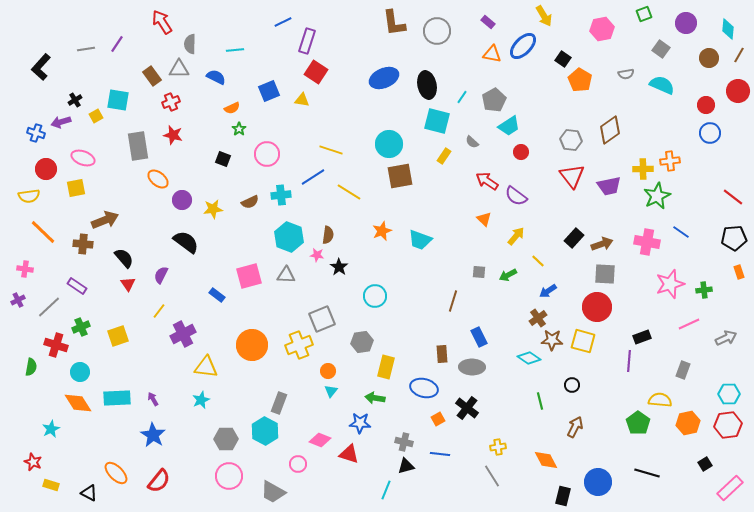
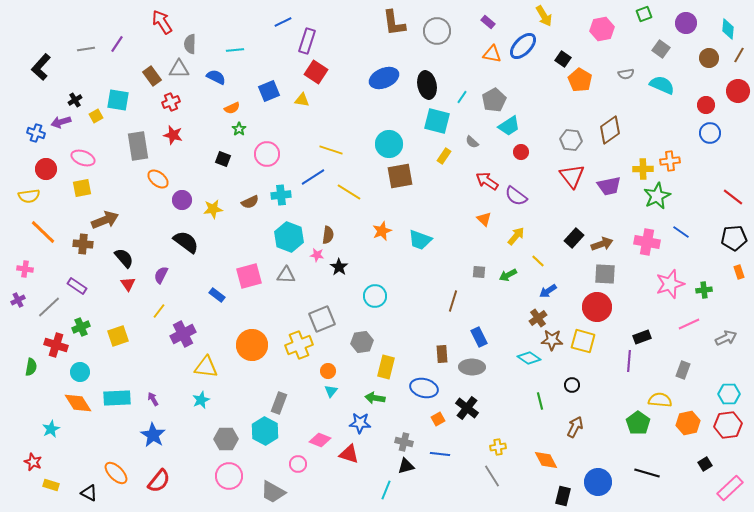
yellow square at (76, 188): moved 6 px right
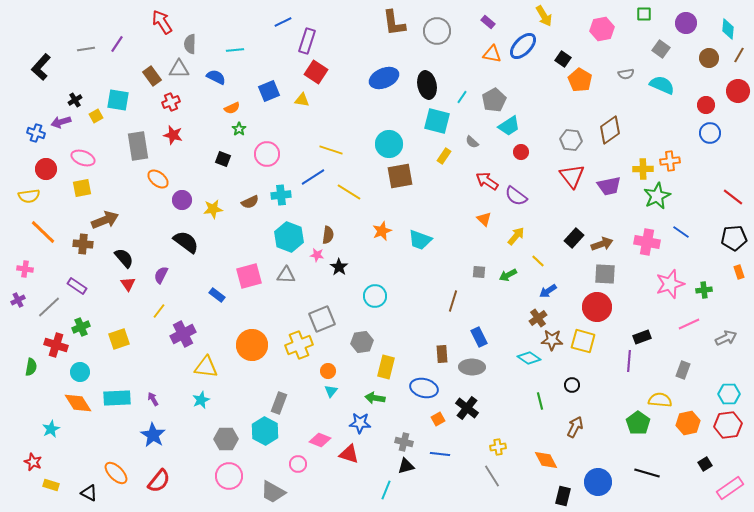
green square at (644, 14): rotated 21 degrees clockwise
yellow square at (118, 336): moved 1 px right, 3 px down
pink rectangle at (730, 488): rotated 8 degrees clockwise
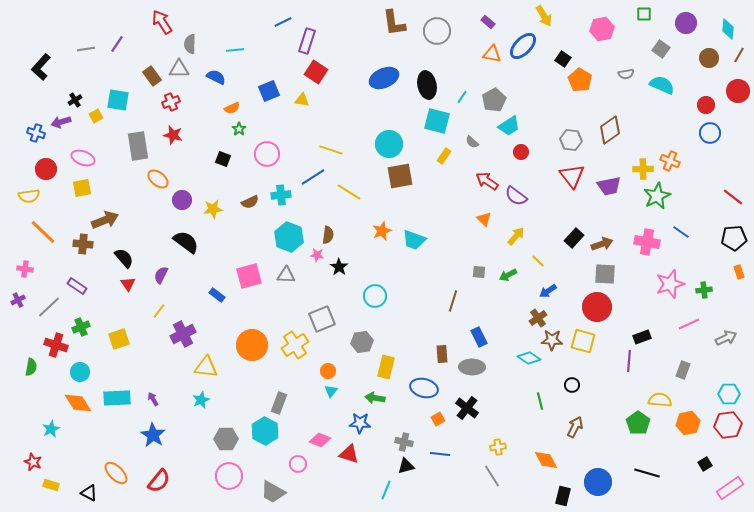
orange cross at (670, 161): rotated 30 degrees clockwise
cyan trapezoid at (420, 240): moved 6 px left
yellow cross at (299, 345): moved 4 px left; rotated 12 degrees counterclockwise
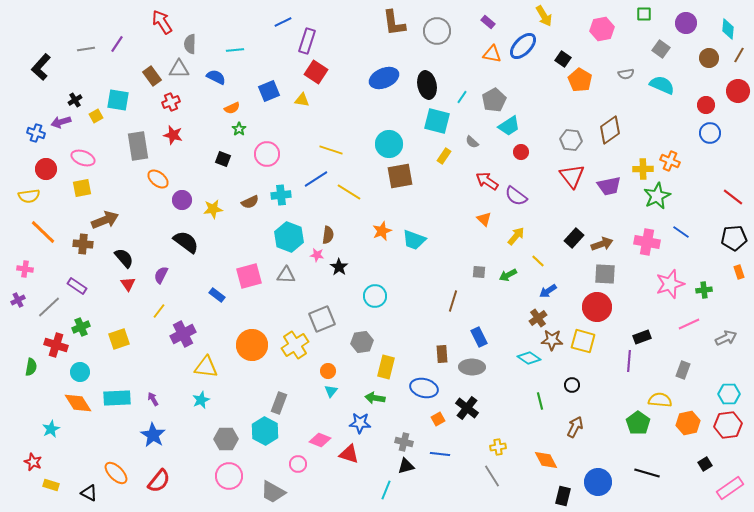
blue line at (313, 177): moved 3 px right, 2 px down
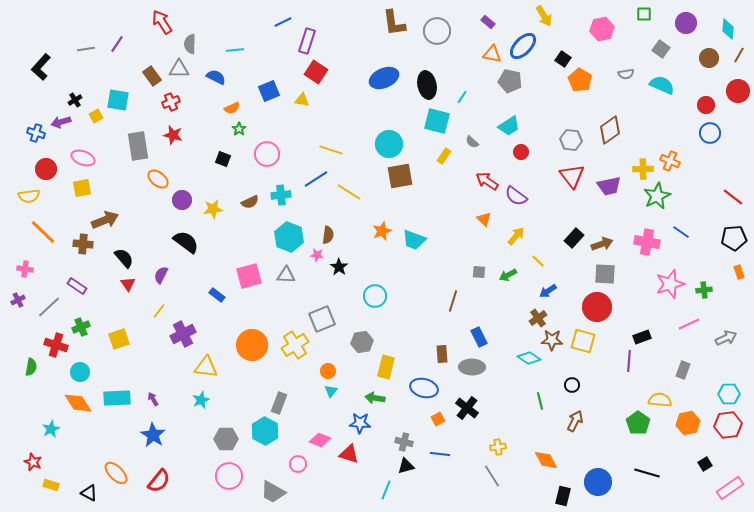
gray pentagon at (494, 100): moved 16 px right, 19 px up; rotated 30 degrees counterclockwise
brown arrow at (575, 427): moved 6 px up
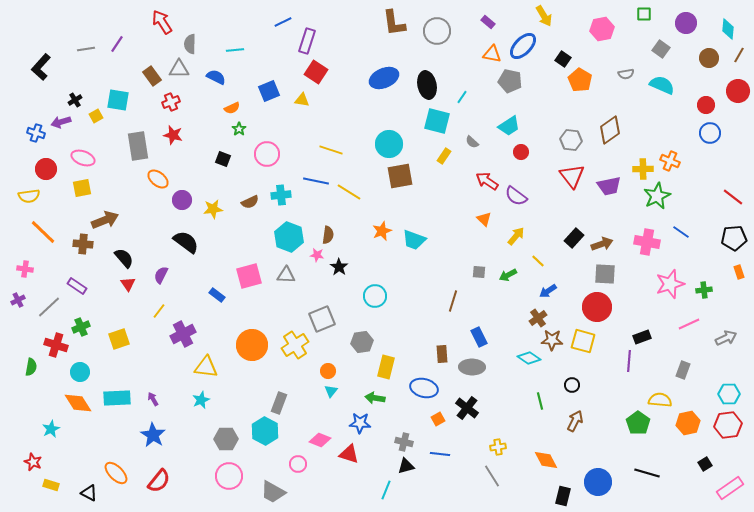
blue line at (316, 179): moved 2 px down; rotated 45 degrees clockwise
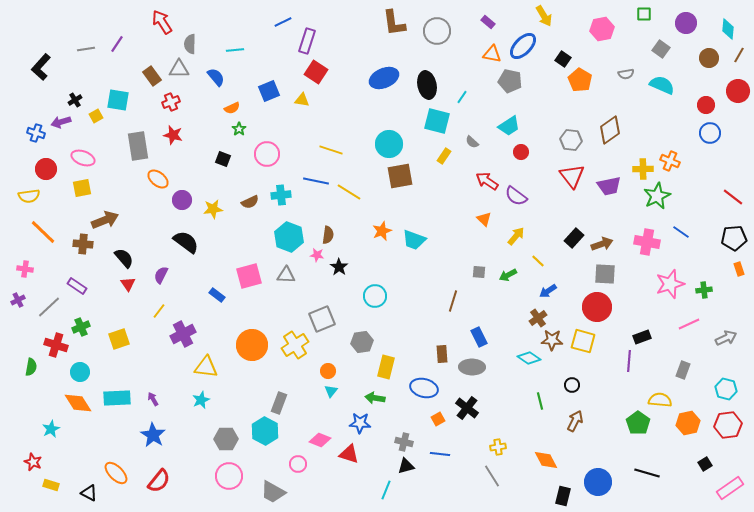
blue semicircle at (216, 77): rotated 24 degrees clockwise
orange rectangle at (739, 272): moved 3 px up
cyan hexagon at (729, 394): moved 3 px left, 5 px up; rotated 15 degrees clockwise
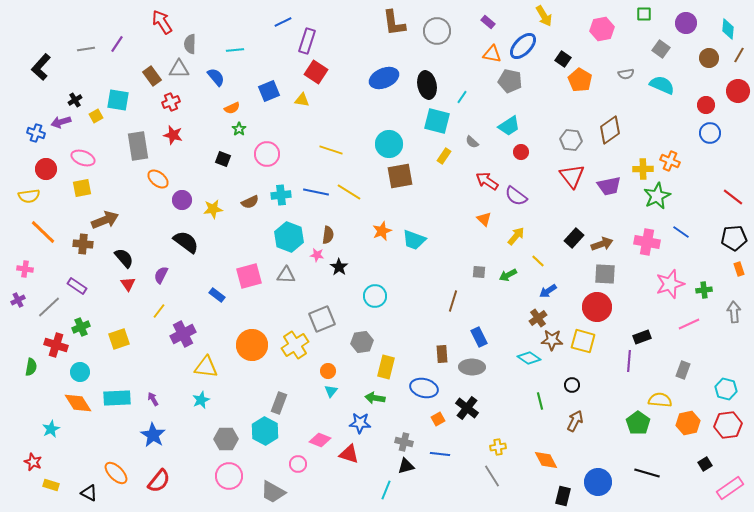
blue line at (316, 181): moved 11 px down
gray arrow at (726, 338): moved 8 px right, 26 px up; rotated 70 degrees counterclockwise
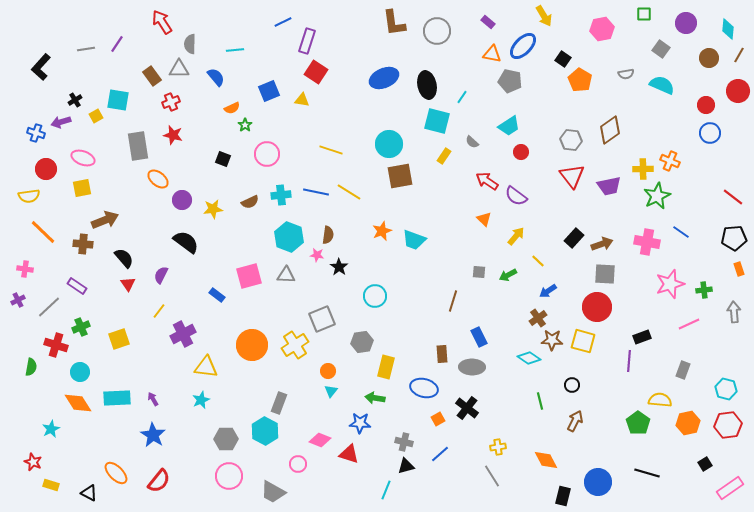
green star at (239, 129): moved 6 px right, 4 px up
blue line at (440, 454): rotated 48 degrees counterclockwise
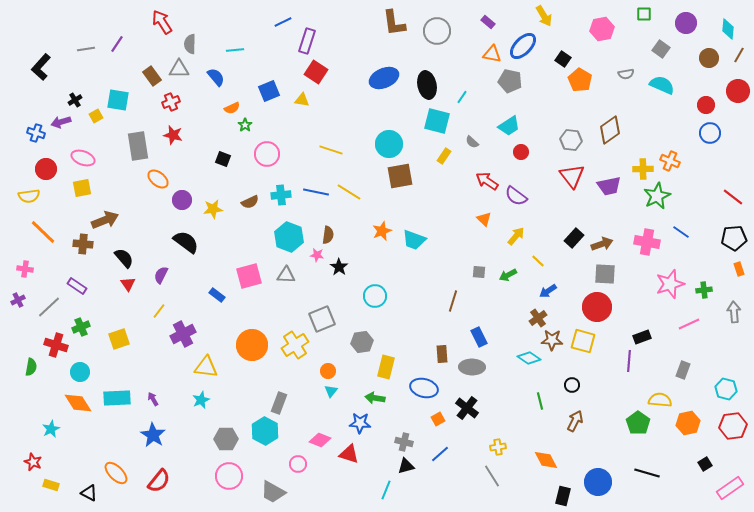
red hexagon at (728, 425): moved 5 px right, 1 px down
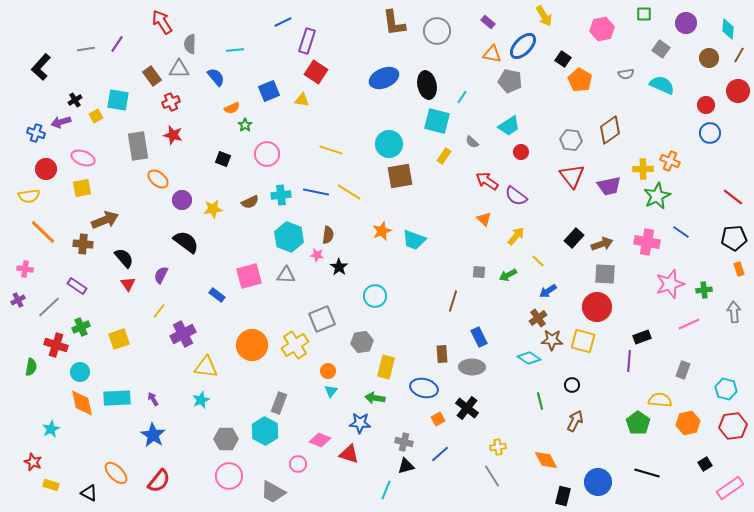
orange diamond at (78, 403): moved 4 px right; rotated 20 degrees clockwise
